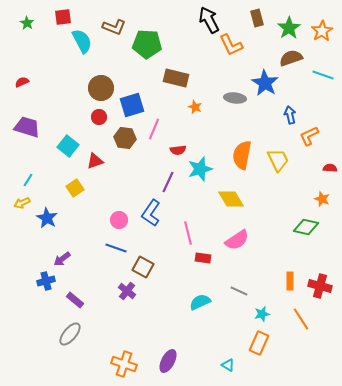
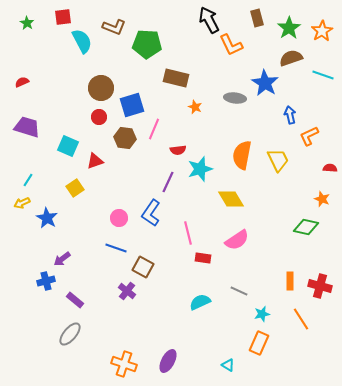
cyan square at (68, 146): rotated 15 degrees counterclockwise
pink circle at (119, 220): moved 2 px up
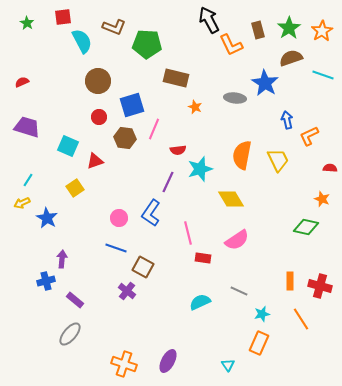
brown rectangle at (257, 18): moved 1 px right, 12 px down
brown circle at (101, 88): moved 3 px left, 7 px up
blue arrow at (290, 115): moved 3 px left, 5 px down
purple arrow at (62, 259): rotated 132 degrees clockwise
cyan triangle at (228, 365): rotated 24 degrees clockwise
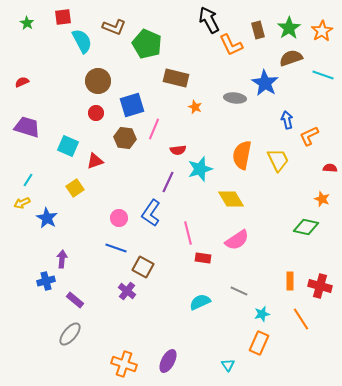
green pentagon at (147, 44): rotated 20 degrees clockwise
red circle at (99, 117): moved 3 px left, 4 px up
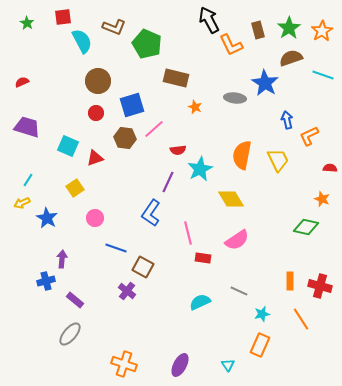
pink line at (154, 129): rotated 25 degrees clockwise
red triangle at (95, 161): moved 3 px up
cyan star at (200, 169): rotated 10 degrees counterclockwise
pink circle at (119, 218): moved 24 px left
orange rectangle at (259, 343): moved 1 px right, 2 px down
purple ellipse at (168, 361): moved 12 px right, 4 px down
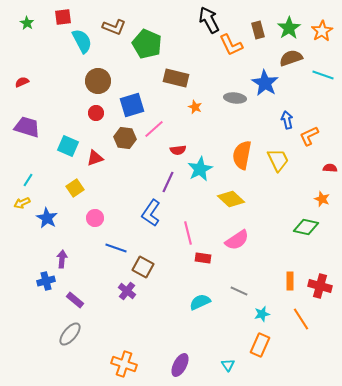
yellow diamond at (231, 199): rotated 16 degrees counterclockwise
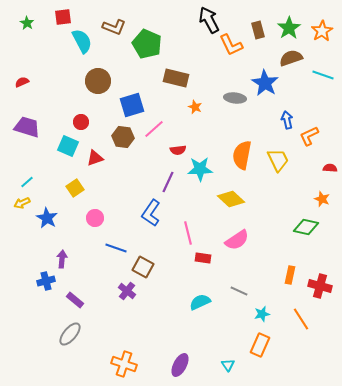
red circle at (96, 113): moved 15 px left, 9 px down
brown hexagon at (125, 138): moved 2 px left, 1 px up
cyan star at (200, 169): rotated 25 degrees clockwise
cyan line at (28, 180): moved 1 px left, 2 px down; rotated 16 degrees clockwise
orange rectangle at (290, 281): moved 6 px up; rotated 12 degrees clockwise
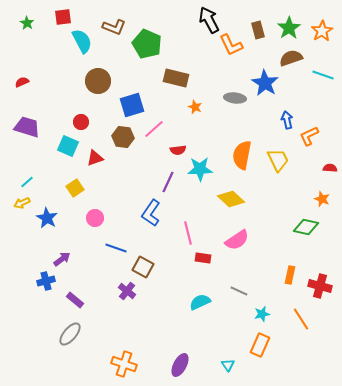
purple arrow at (62, 259): rotated 48 degrees clockwise
